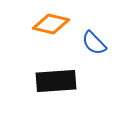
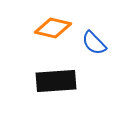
orange diamond: moved 2 px right, 4 px down
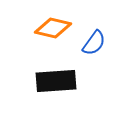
blue semicircle: rotated 100 degrees counterclockwise
